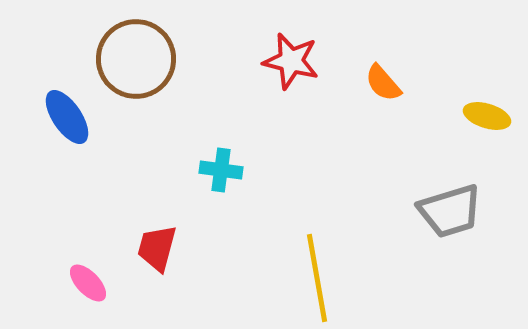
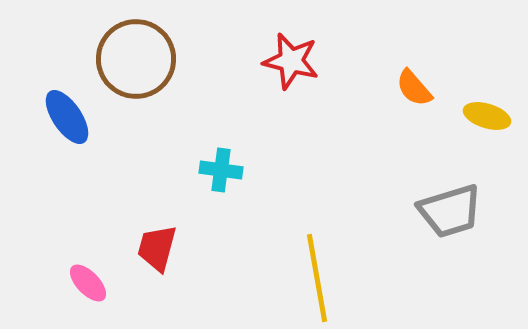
orange semicircle: moved 31 px right, 5 px down
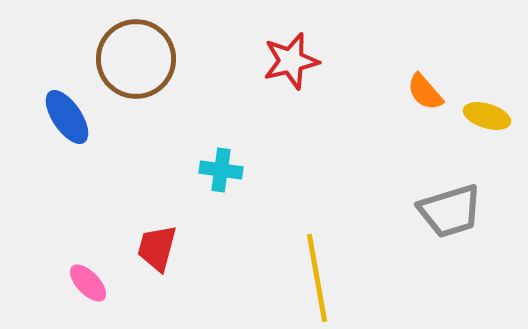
red star: rotated 28 degrees counterclockwise
orange semicircle: moved 11 px right, 4 px down
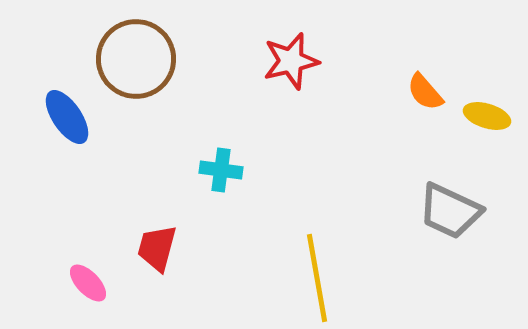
gray trapezoid: rotated 42 degrees clockwise
